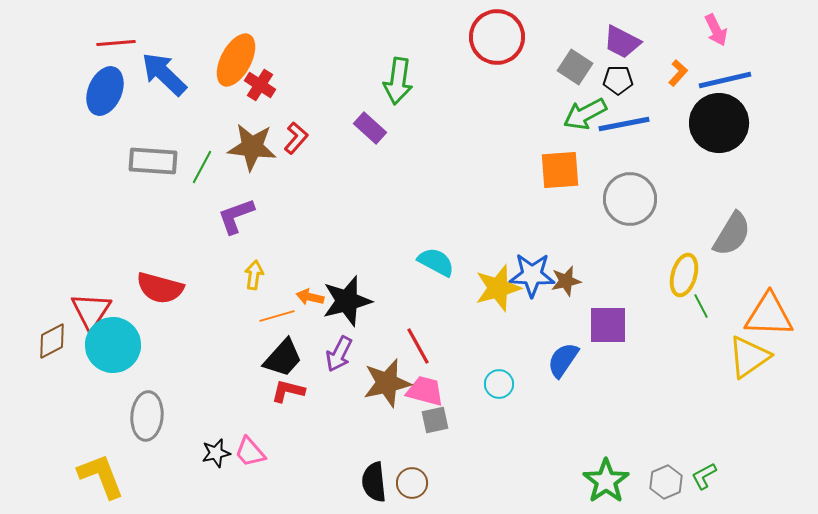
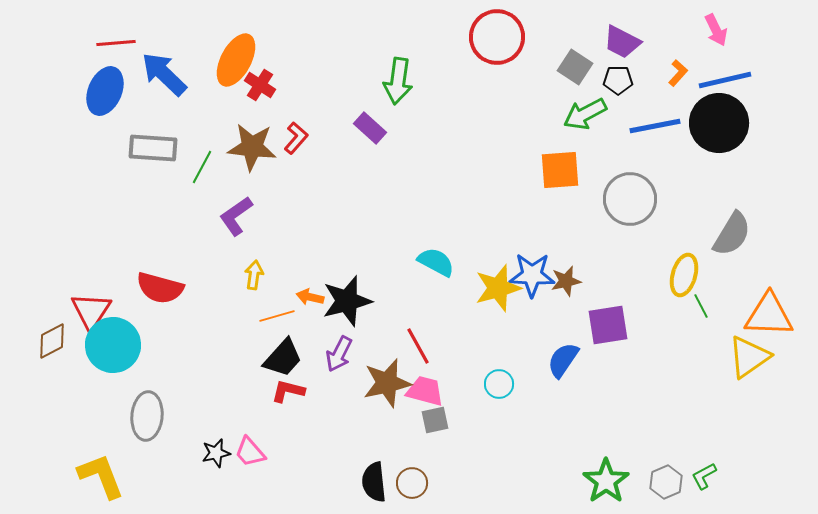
blue line at (624, 124): moved 31 px right, 2 px down
gray rectangle at (153, 161): moved 13 px up
purple L-shape at (236, 216): rotated 15 degrees counterclockwise
purple square at (608, 325): rotated 9 degrees counterclockwise
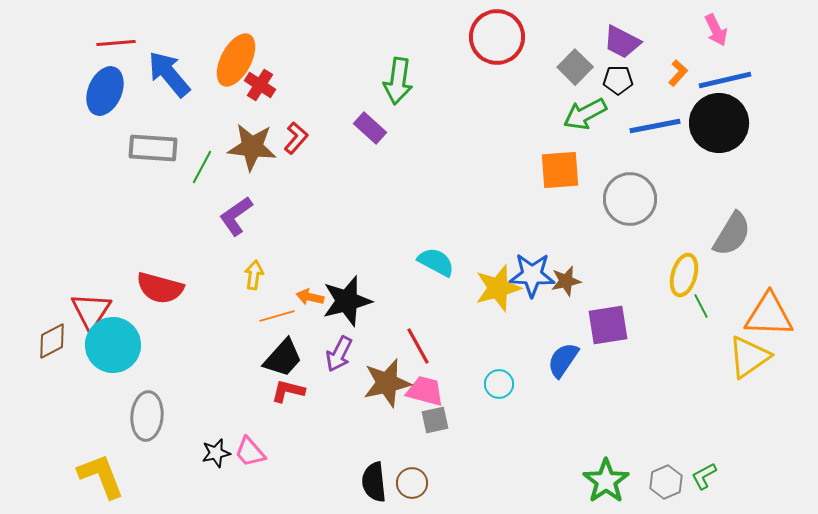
gray square at (575, 67): rotated 12 degrees clockwise
blue arrow at (164, 74): moved 5 px right; rotated 6 degrees clockwise
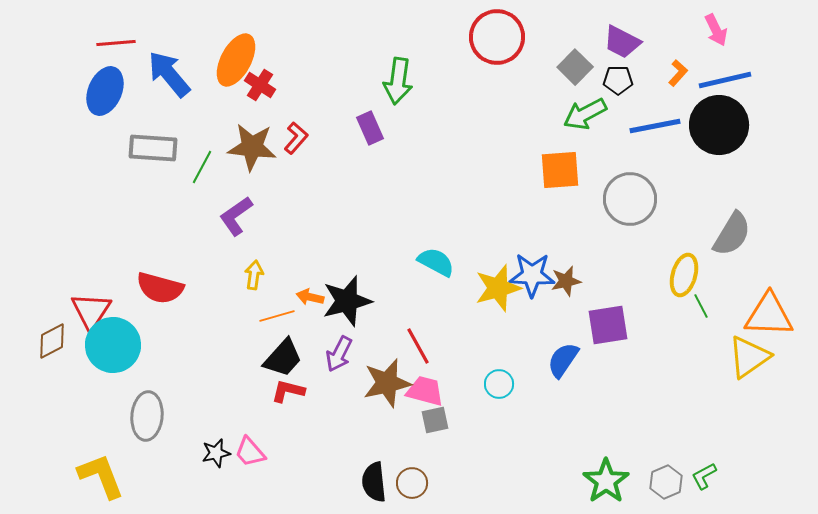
black circle at (719, 123): moved 2 px down
purple rectangle at (370, 128): rotated 24 degrees clockwise
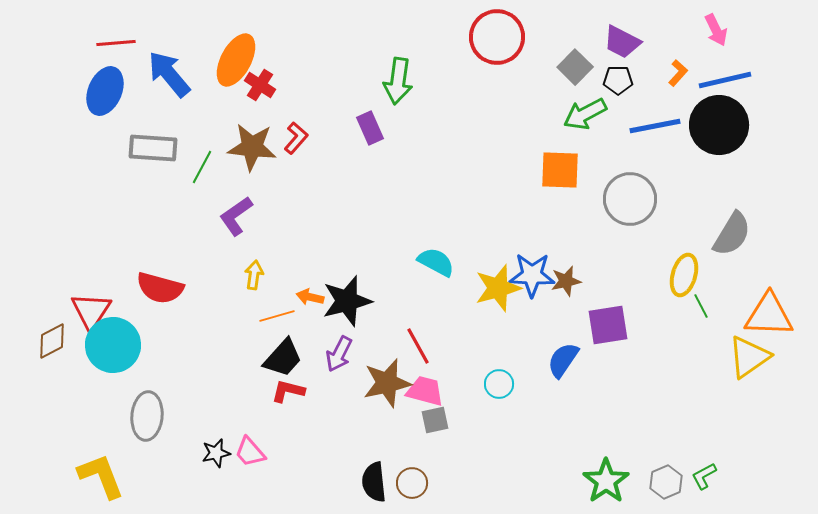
orange square at (560, 170): rotated 6 degrees clockwise
